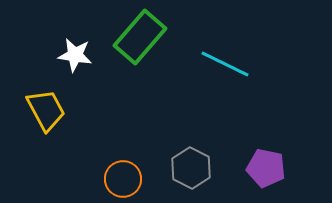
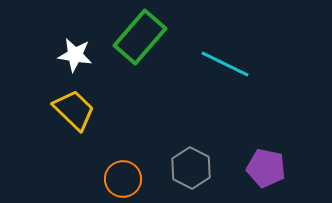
yellow trapezoid: moved 28 px right; rotated 18 degrees counterclockwise
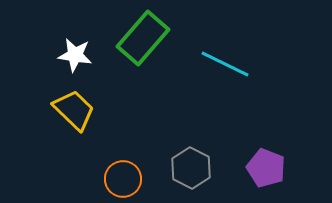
green rectangle: moved 3 px right, 1 px down
purple pentagon: rotated 9 degrees clockwise
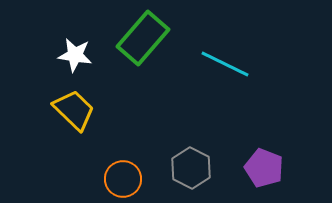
purple pentagon: moved 2 px left
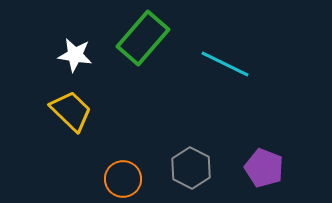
yellow trapezoid: moved 3 px left, 1 px down
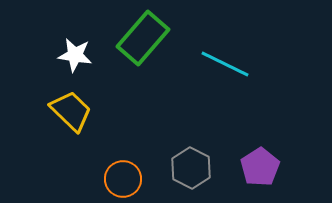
purple pentagon: moved 4 px left, 1 px up; rotated 18 degrees clockwise
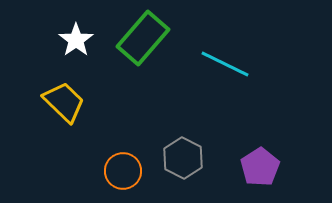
white star: moved 1 px right, 15 px up; rotated 28 degrees clockwise
yellow trapezoid: moved 7 px left, 9 px up
gray hexagon: moved 8 px left, 10 px up
orange circle: moved 8 px up
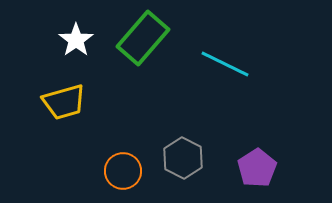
yellow trapezoid: rotated 120 degrees clockwise
purple pentagon: moved 3 px left, 1 px down
